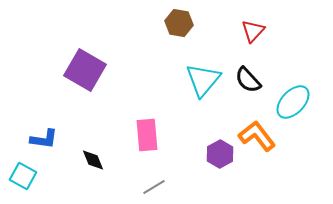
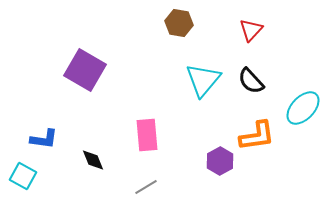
red triangle: moved 2 px left, 1 px up
black semicircle: moved 3 px right, 1 px down
cyan ellipse: moved 10 px right, 6 px down
orange L-shape: rotated 120 degrees clockwise
purple hexagon: moved 7 px down
gray line: moved 8 px left
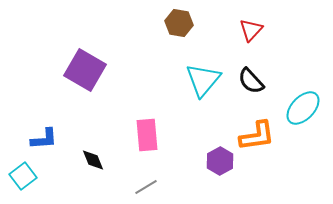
blue L-shape: rotated 12 degrees counterclockwise
cyan square: rotated 24 degrees clockwise
